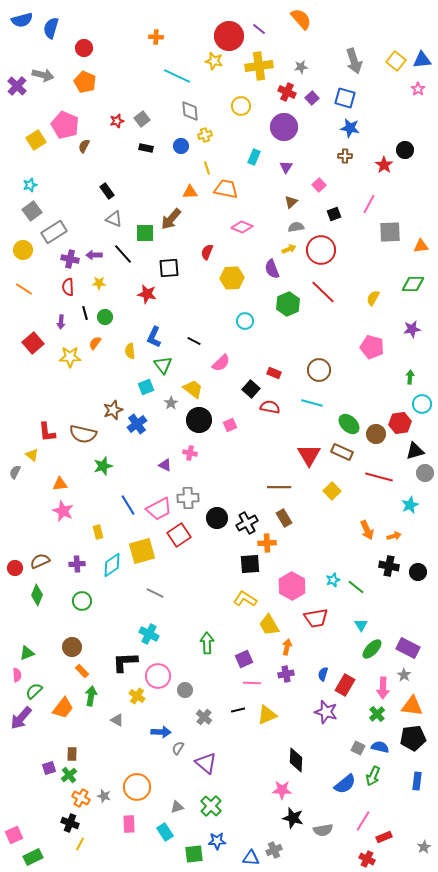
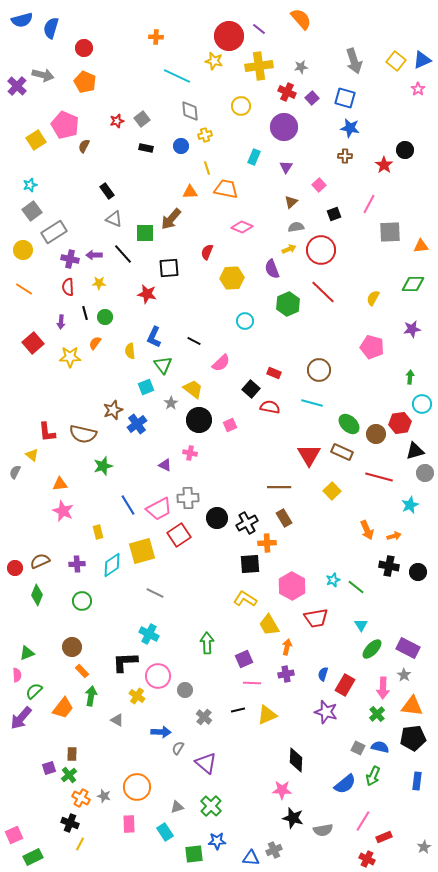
blue triangle at (422, 60): rotated 18 degrees counterclockwise
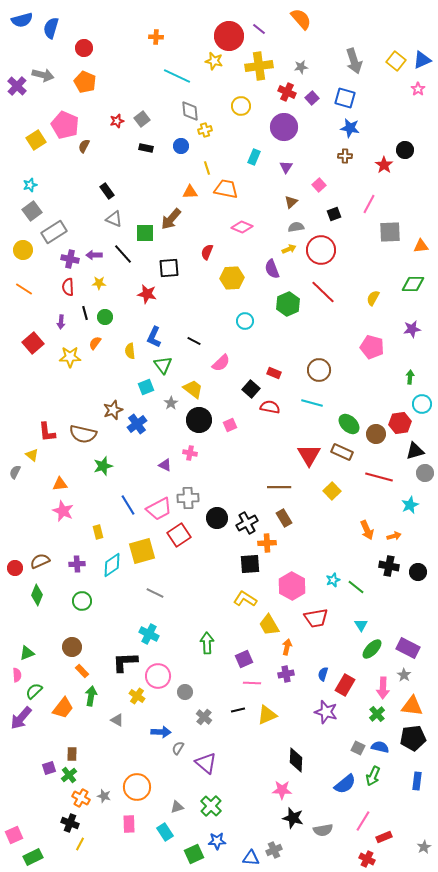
yellow cross at (205, 135): moved 5 px up
gray circle at (185, 690): moved 2 px down
green square at (194, 854): rotated 18 degrees counterclockwise
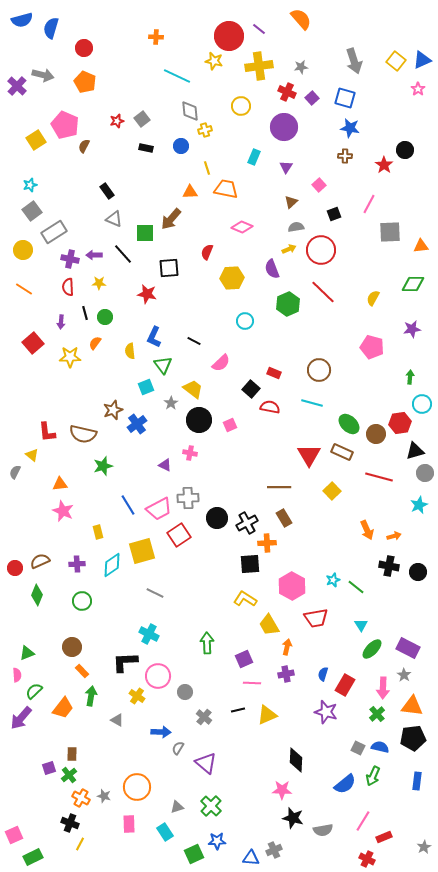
cyan star at (410, 505): moved 9 px right
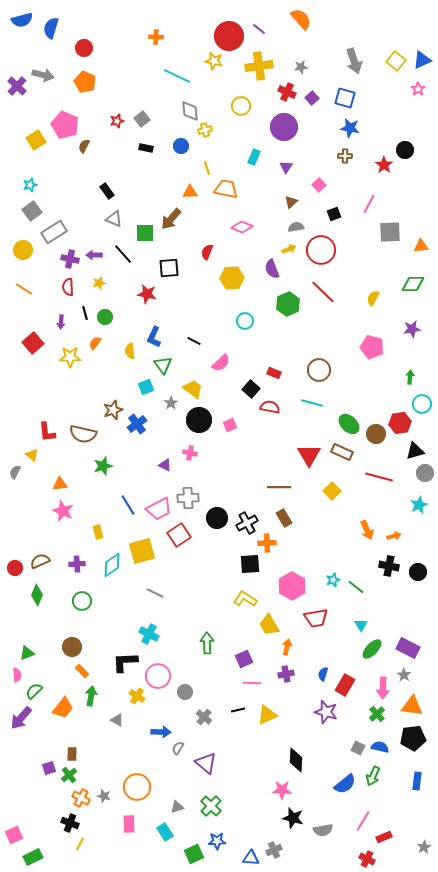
yellow star at (99, 283): rotated 16 degrees counterclockwise
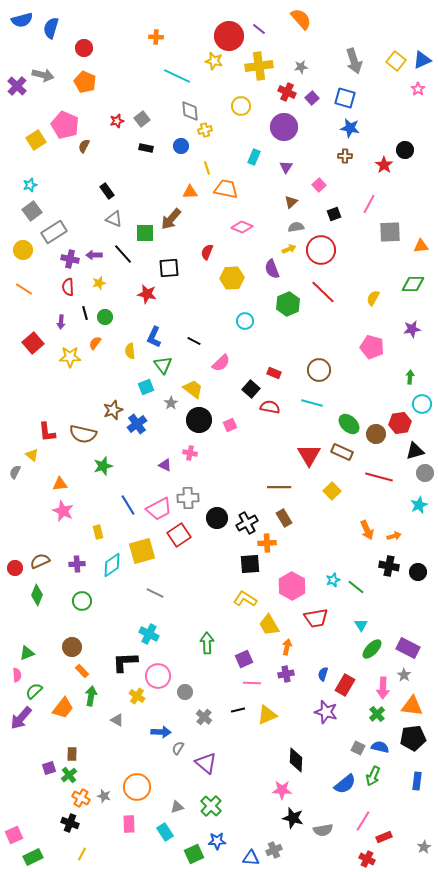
yellow line at (80, 844): moved 2 px right, 10 px down
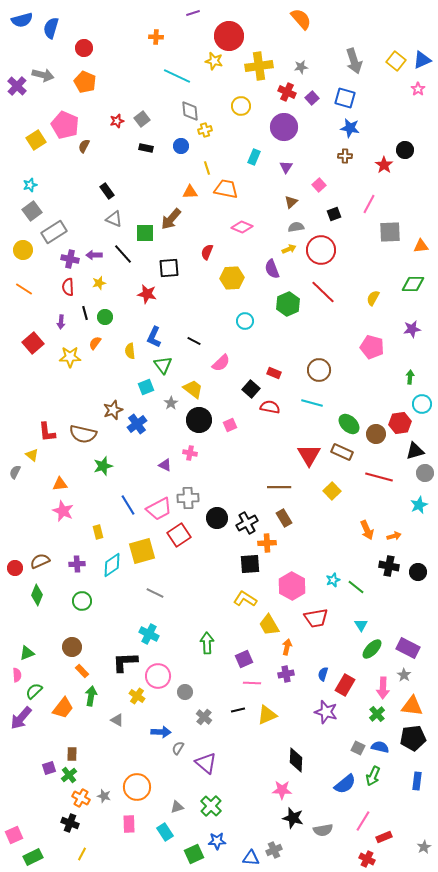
purple line at (259, 29): moved 66 px left, 16 px up; rotated 56 degrees counterclockwise
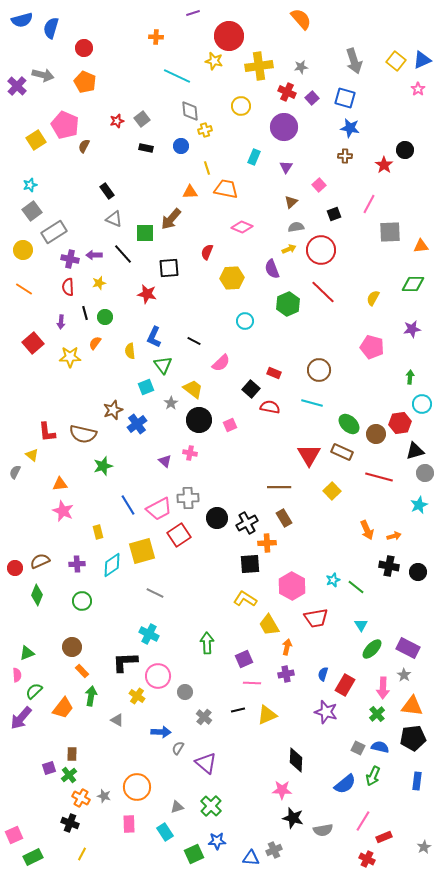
purple triangle at (165, 465): moved 4 px up; rotated 16 degrees clockwise
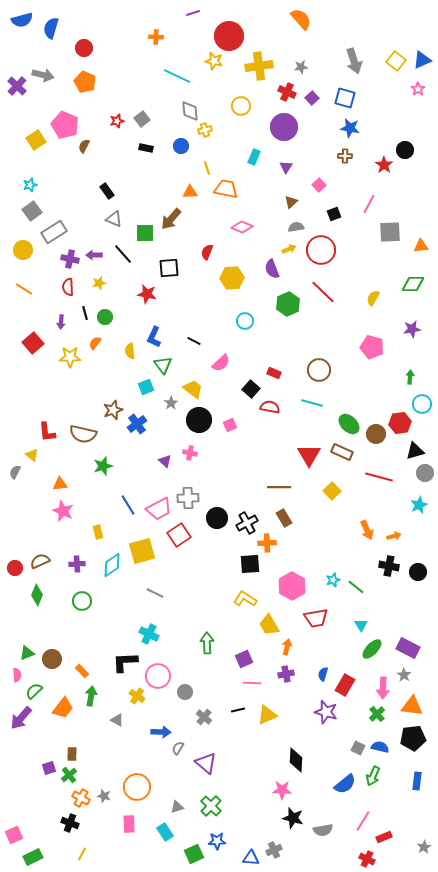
brown circle at (72, 647): moved 20 px left, 12 px down
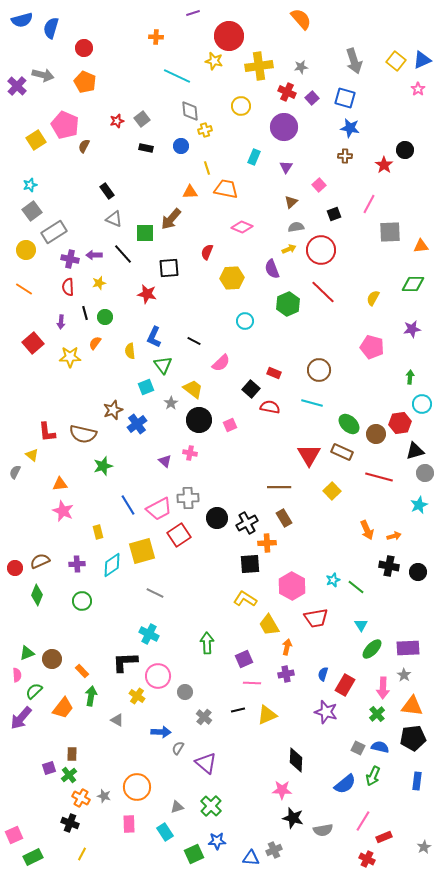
yellow circle at (23, 250): moved 3 px right
purple rectangle at (408, 648): rotated 30 degrees counterclockwise
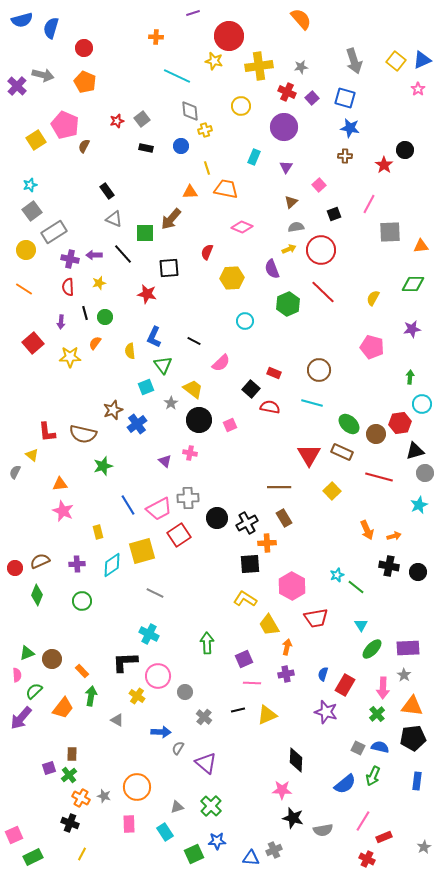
cyan star at (333, 580): moved 4 px right, 5 px up
